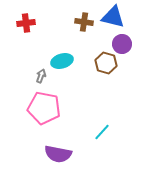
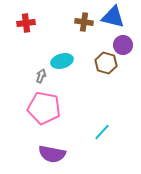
purple circle: moved 1 px right, 1 px down
purple semicircle: moved 6 px left
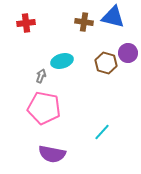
purple circle: moved 5 px right, 8 px down
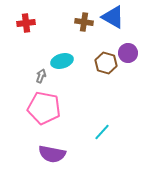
blue triangle: rotated 15 degrees clockwise
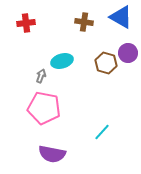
blue triangle: moved 8 px right
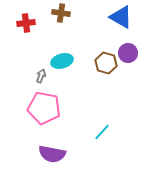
brown cross: moved 23 px left, 9 px up
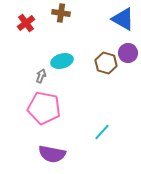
blue triangle: moved 2 px right, 2 px down
red cross: rotated 30 degrees counterclockwise
